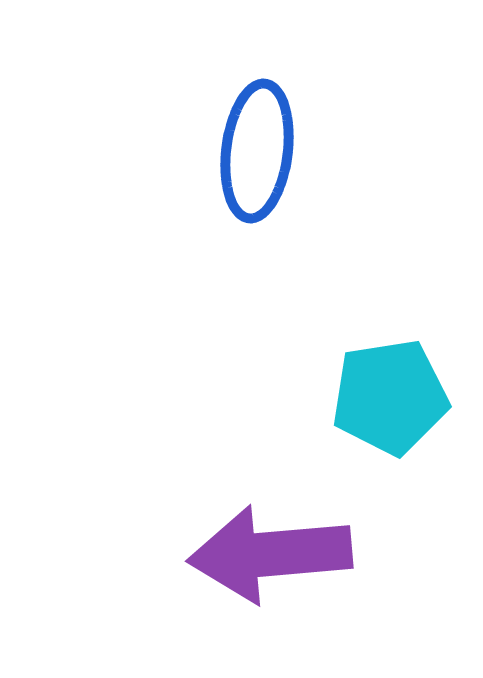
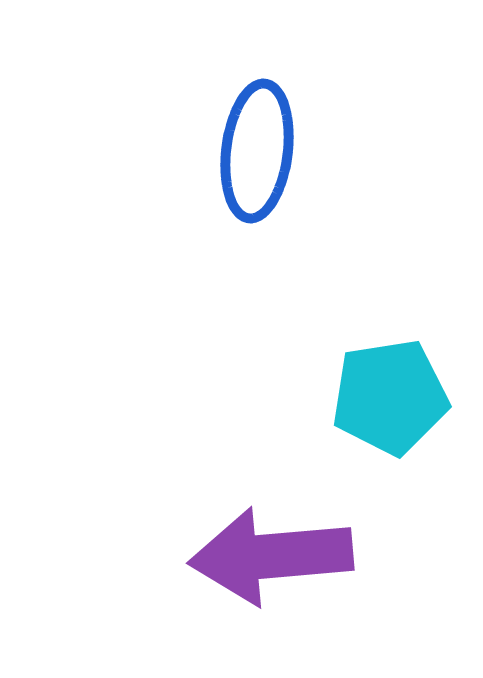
purple arrow: moved 1 px right, 2 px down
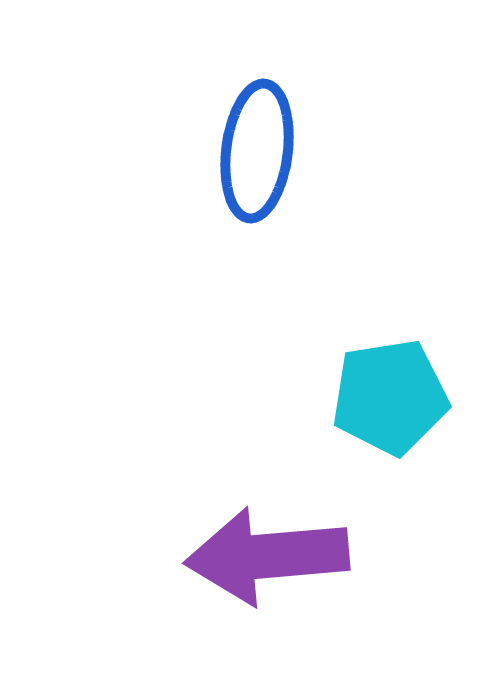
purple arrow: moved 4 px left
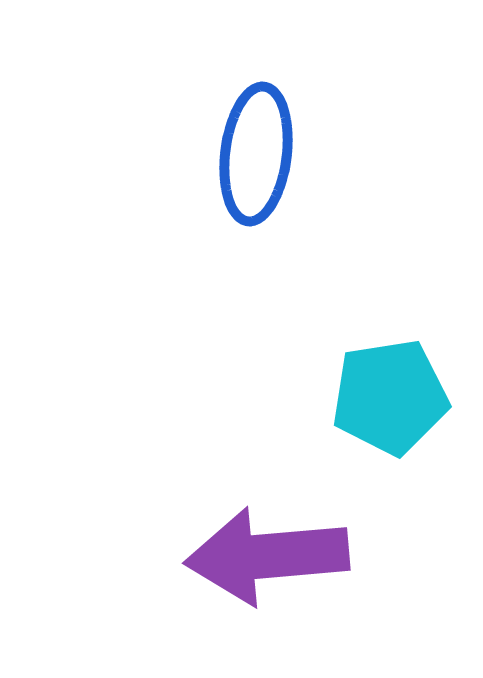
blue ellipse: moved 1 px left, 3 px down
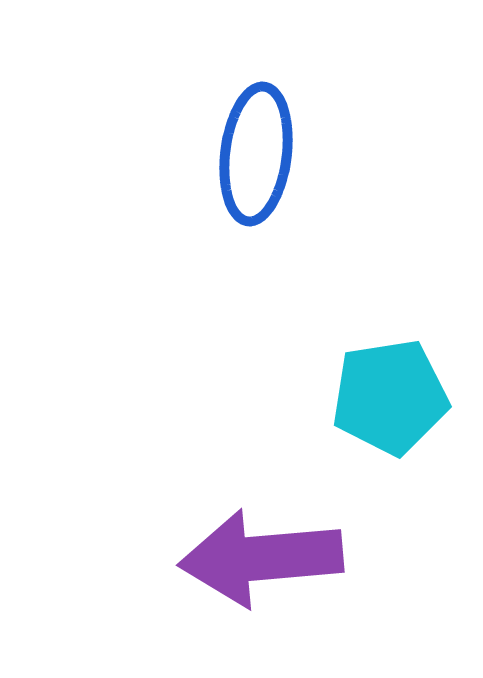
purple arrow: moved 6 px left, 2 px down
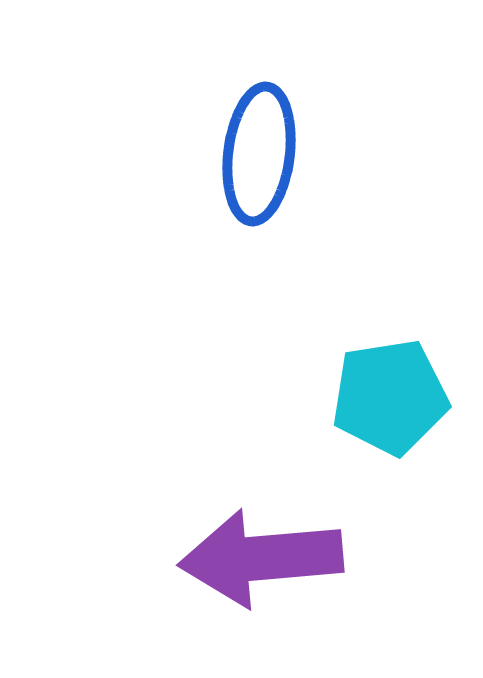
blue ellipse: moved 3 px right
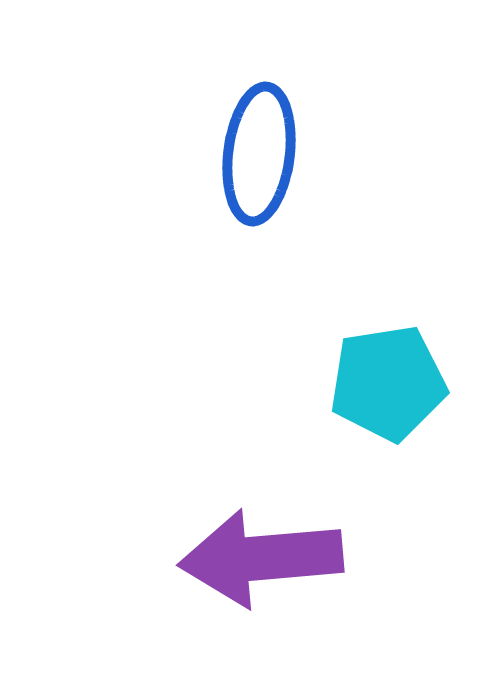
cyan pentagon: moved 2 px left, 14 px up
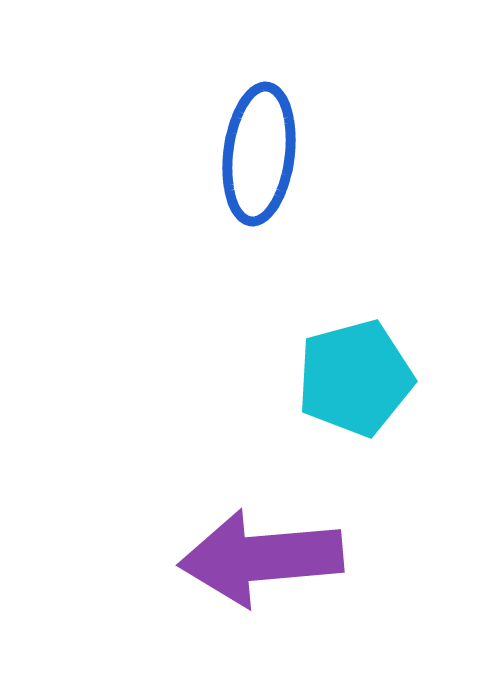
cyan pentagon: moved 33 px left, 5 px up; rotated 6 degrees counterclockwise
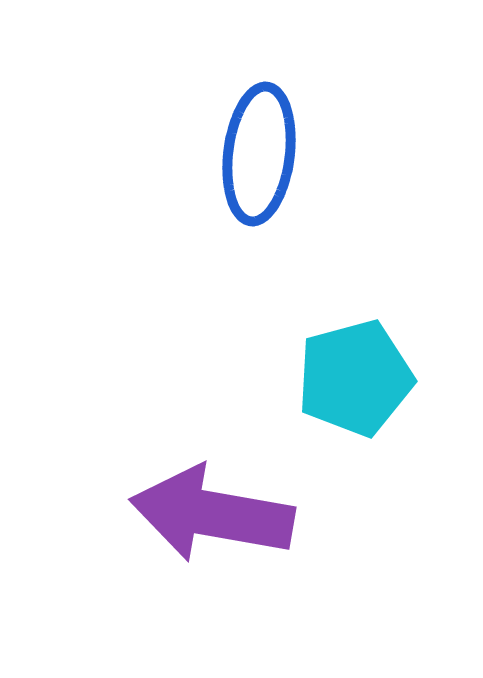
purple arrow: moved 49 px left, 44 px up; rotated 15 degrees clockwise
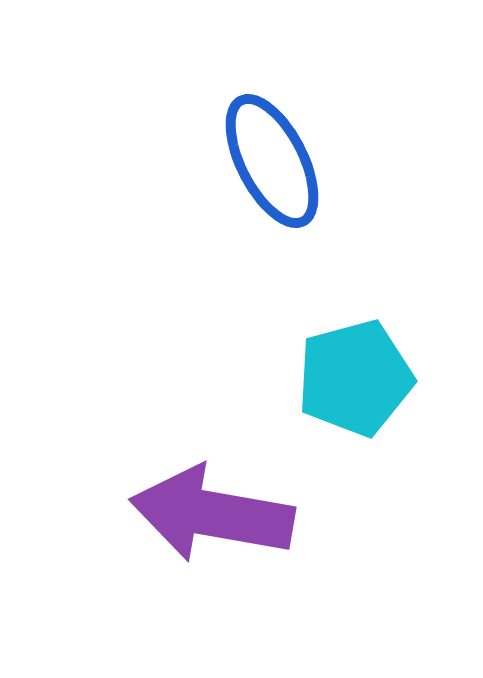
blue ellipse: moved 13 px right, 7 px down; rotated 34 degrees counterclockwise
